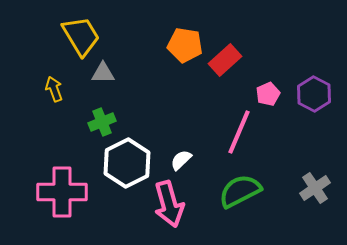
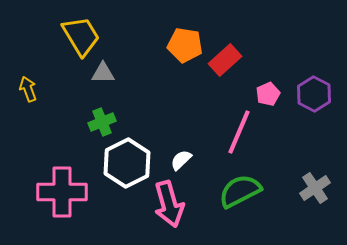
yellow arrow: moved 26 px left
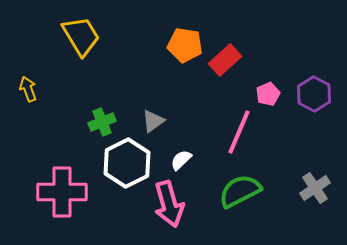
gray triangle: moved 50 px right, 48 px down; rotated 35 degrees counterclockwise
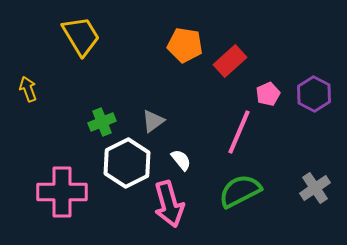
red rectangle: moved 5 px right, 1 px down
white semicircle: rotated 95 degrees clockwise
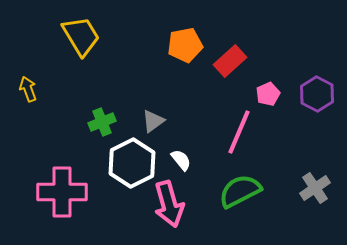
orange pentagon: rotated 20 degrees counterclockwise
purple hexagon: moved 3 px right
white hexagon: moved 5 px right
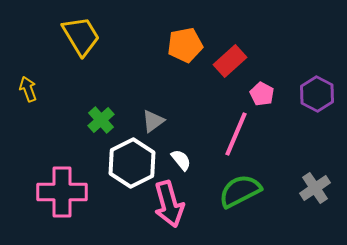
pink pentagon: moved 6 px left; rotated 20 degrees counterclockwise
green cross: moved 1 px left, 2 px up; rotated 20 degrees counterclockwise
pink line: moved 3 px left, 2 px down
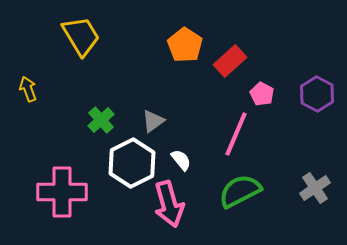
orange pentagon: rotated 28 degrees counterclockwise
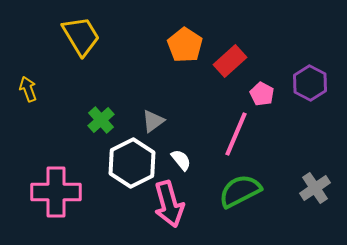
purple hexagon: moved 7 px left, 11 px up
pink cross: moved 6 px left
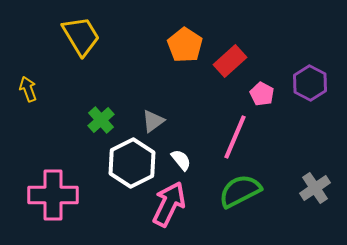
pink line: moved 1 px left, 3 px down
pink cross: moved 3 px left, 3 px down
pink arrow: rotated 138 degrees counterclockwise
